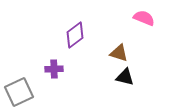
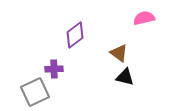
pink semicircle: rotated 35 degrees counterclockwise
brown triangle: rotated 18 degrees clockwise
gray square: moved 16 px right
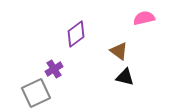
purple diamond: moved 1 px right, 1 px up
brown triangle: moved 2 px up
purple cross: rotated 30 degrees counterclockwise
gray square: moved 1 px right, 1 px down
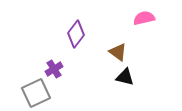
purple diamond: rotated 16 degrees counterclockwise
brown triangle: moved 1 px left, 1 px down
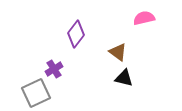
black triangle: moved 1 px left, 1 px down
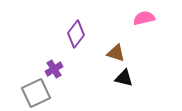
brown triangle: moved 2 px left, 1 px down; rotated 18 degrees counterclockwise
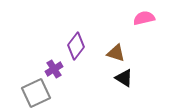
purple diamond: moved 12 px down
black triangle: rotated 18 degrees clockwise
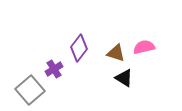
pink semicircle: moved 29 px down
purple diamond: moved 3 px right, 2 px down
gray square: moved 6 px left, 3 px up; rotated 16 degrees counterclockwise
